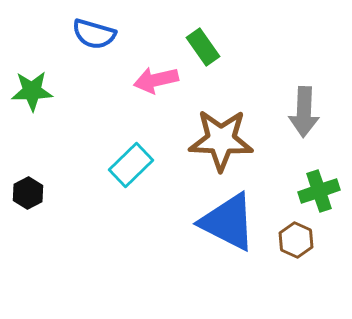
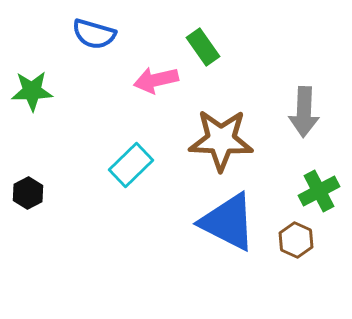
green cross: rotated 9 degrees counterclockwise
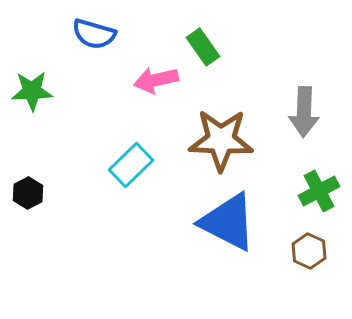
brown hexagon: moved 13 px right, 11 px down
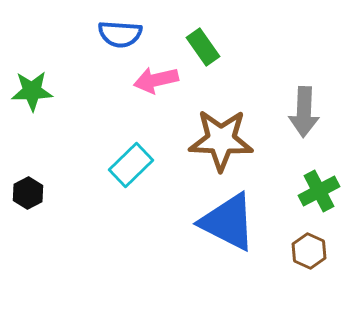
blue semicircle: moved 26 px right; rotated 12 degrees counterclockwise
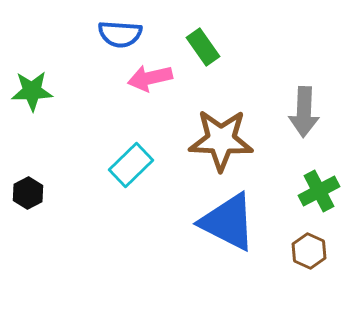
pink arrow: moved 6 px left, 2 px up
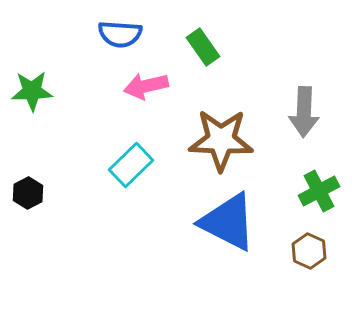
pink arrow: moved 4 px left, 8 px down
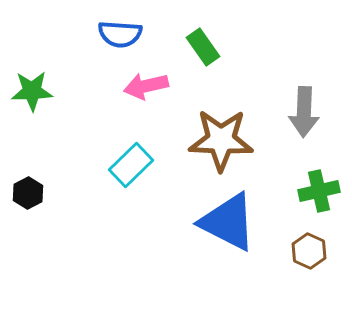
green cross: rotated 15 degrees clockwise
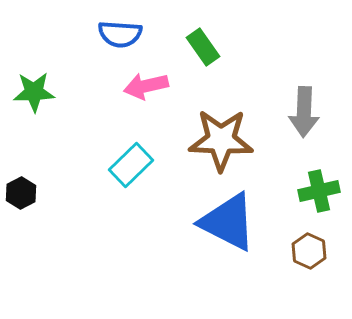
green star: moved 2 px right, 1 px down
black hexagon: moved 7 px left
